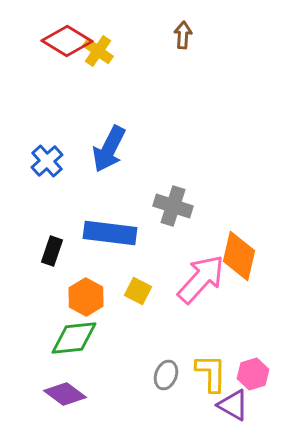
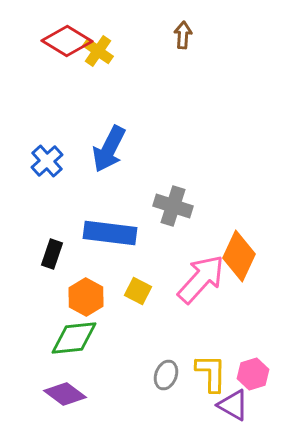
black rectangle: moved 3 px down
orange diamond: rotated 12 degrees clockwise
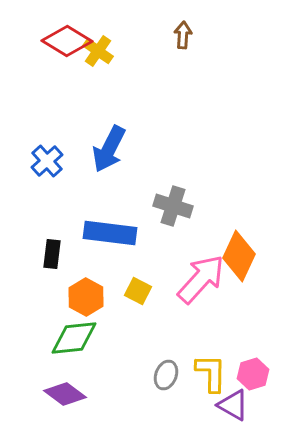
black rectangle: rotated 12 degrees counterclockwise
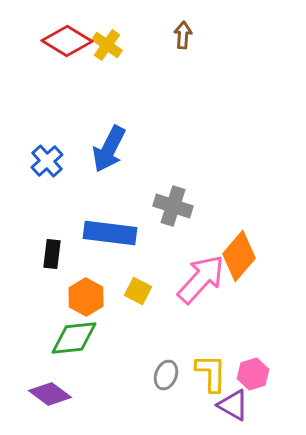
yellow cross: moved 9 px right, 6 px up
orange diamond: rotated 15 degrees clockwise
purple diamond: moved 15 px left
